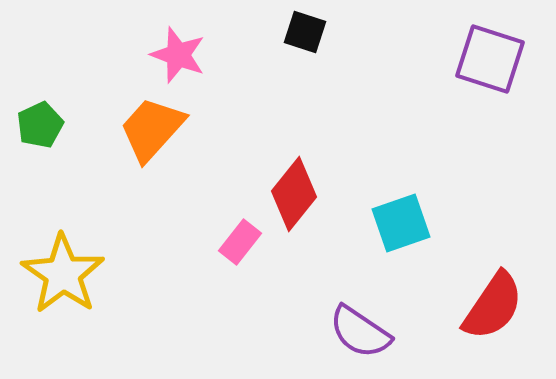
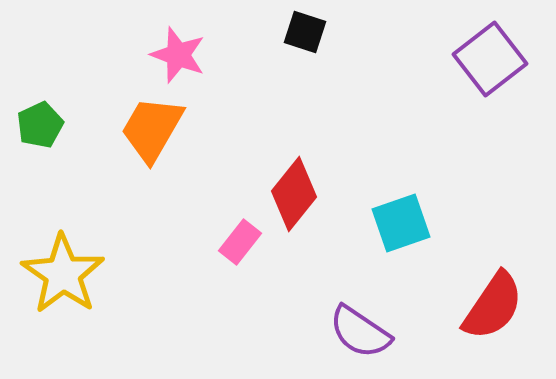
purple square: rotated 34 degrees clockwise
orange trapezoid: rotated 12 degrees counterclockwise
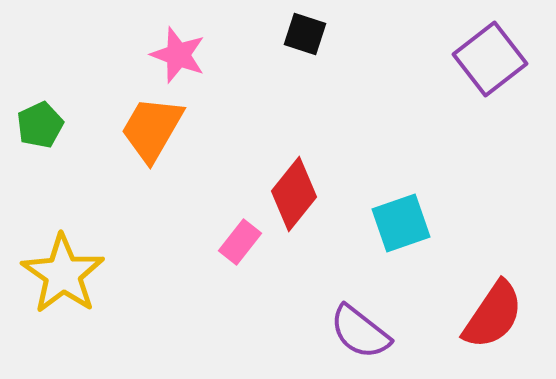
black square: moved 2 px down
red semicircle: moved 9 px down
purple semicircle: rotated 4 degrees clockwise
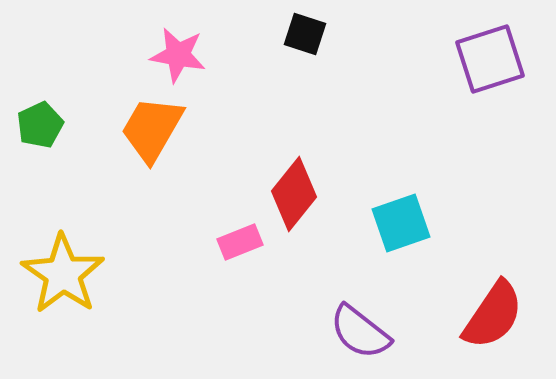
pink star: rotated 10 degrees counterclockwise
purple square: rotated 20 degrees clockwise
pink rectangle: rotated 30 degrees clockwise
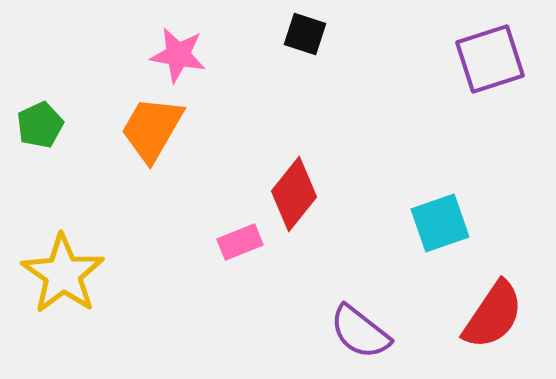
cyan square: moved 39 px right
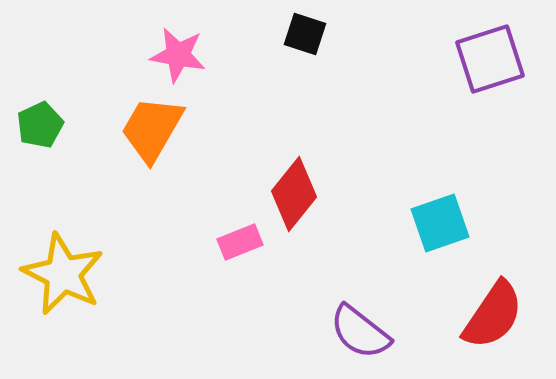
yellow star: rotated 8 degrees counterclockwise
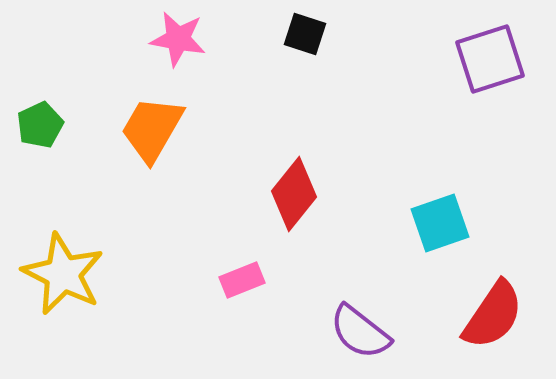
pink star: moved 16 px up
pink rectangle: moved 2 px right, 38 px down
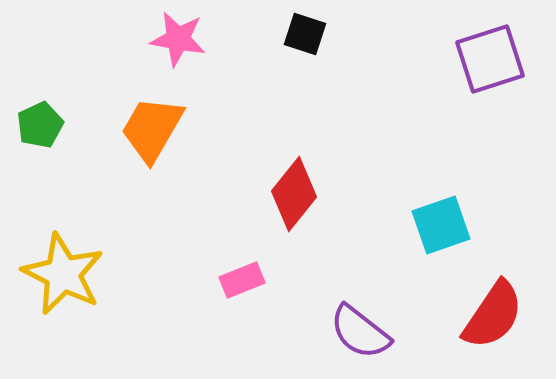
cyan square: moved 1 px right, 2 px down
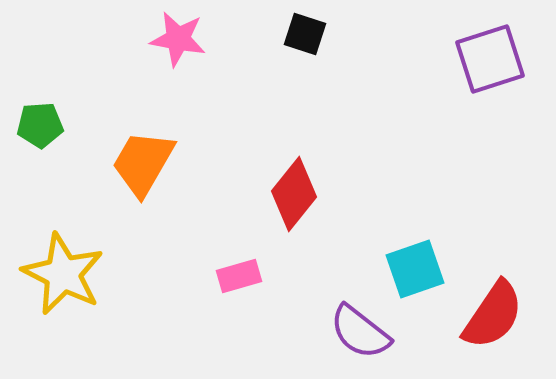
green pentagon: rotated 21 degrees clockwise
orange trapezoid: moved 9 px left, 34 px down
cyan square: moved 26 px left, 44 px down
pink rectangle: moved 3 px left, 4 px up; rotated 6 degrees clockwise
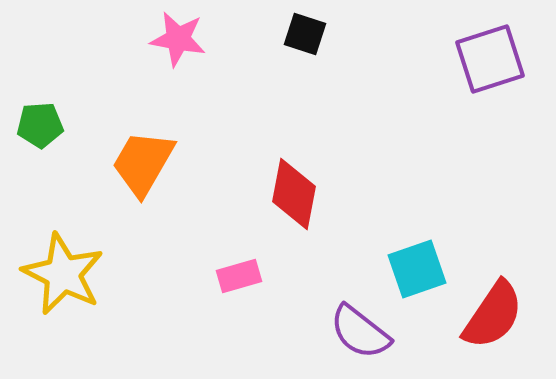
red diamond: rotated 28 degrees counterclockwise
cyan square: moved 2 px right
